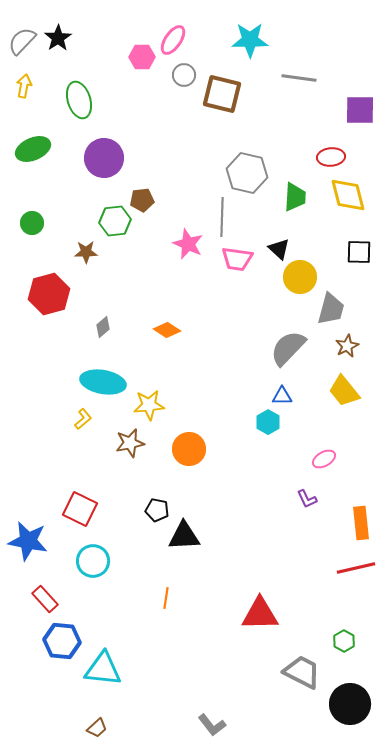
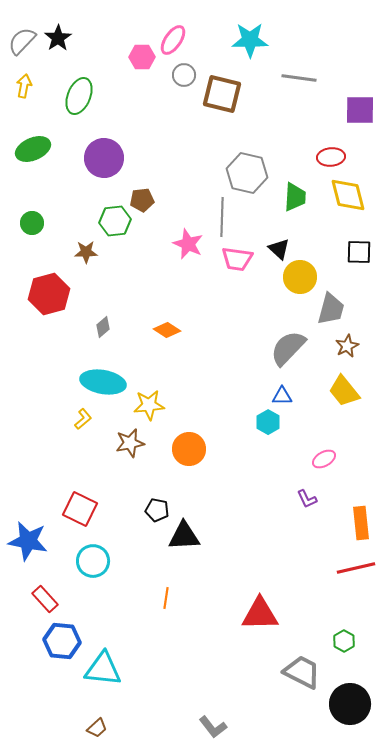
green ellipse at (79, 100): moved 4 px up; rotated 39 degrees clockwise
gray L-shape at (212, 725): moved 1 px right, 2 px down
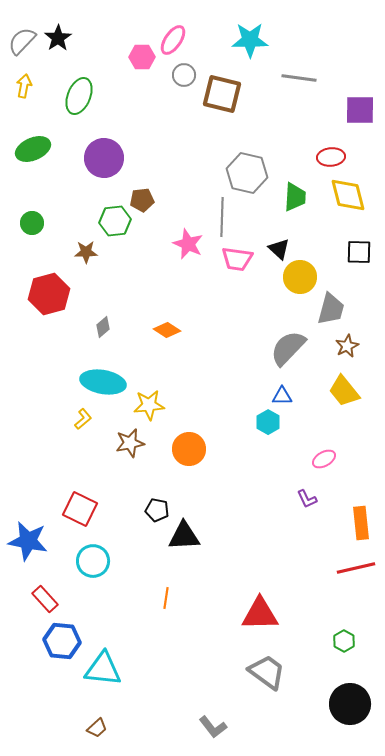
gray trapezoid at (302, 672): moved 35 px left; rotated 9 degrees clockwise
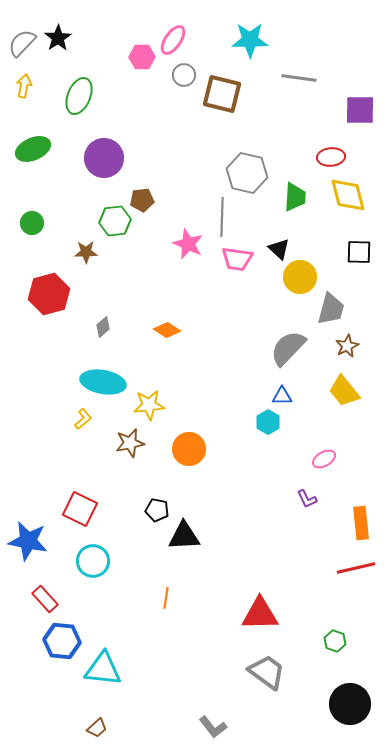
gray semicircle at (22, 41): moved 2 px down
green hexagon at (344, 641): moved 9 px left; rotated 10 degrees counterclockwise
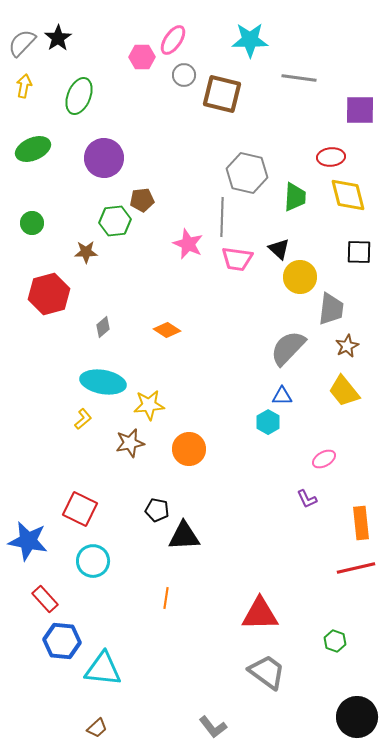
gray trapezoid at (331, 309): rotated 8 degrees counterclockwise
black circle at (350, 704): moved 7 px right, 13 px down
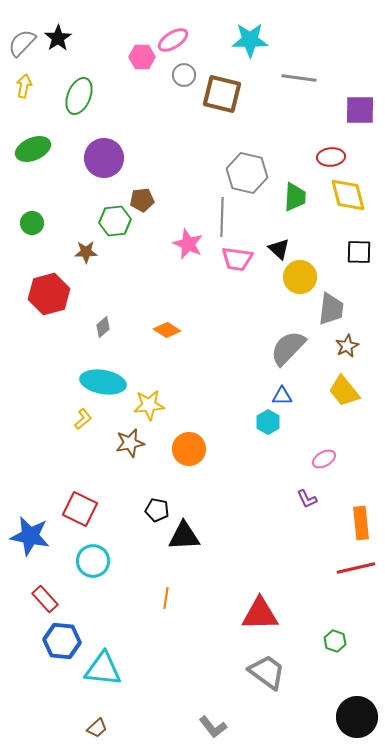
pink ellipse at (173, 40): rotated 24 degrees clockwise
blue star at (28, 541): moved 2 px right, 5 px up
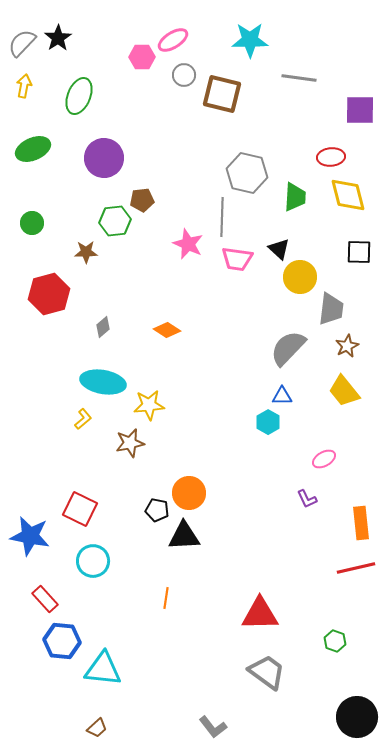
orange circle at (189, 449): moved 44 px down
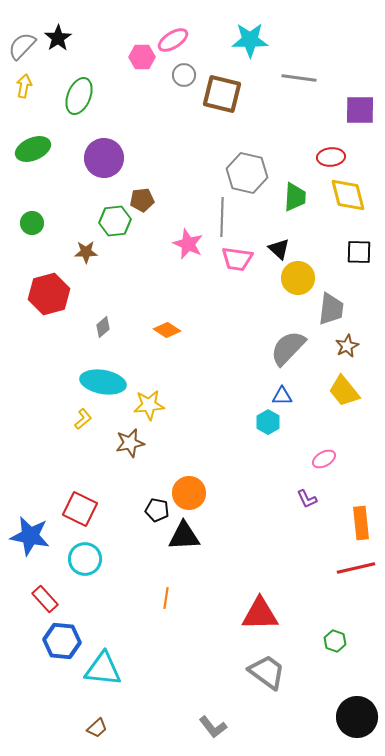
gray semicircle at (22, 43): moved 3 px down
yellow circle at (300, 277): moved 2 px left, 1 px down
cyan circle at (93, 561): moved 8 px left, 2 px up
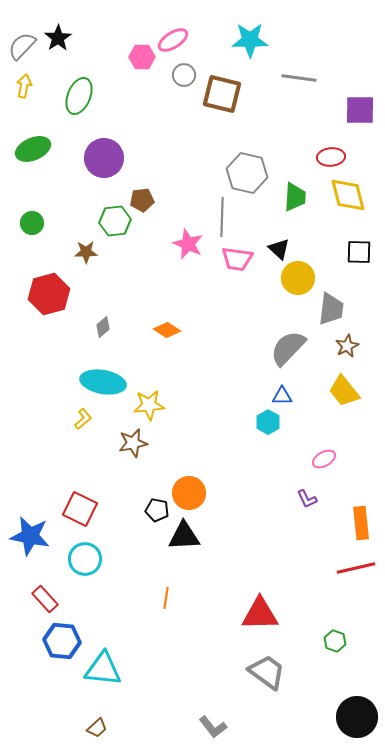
brown star at (130, 443): moved 3 px right
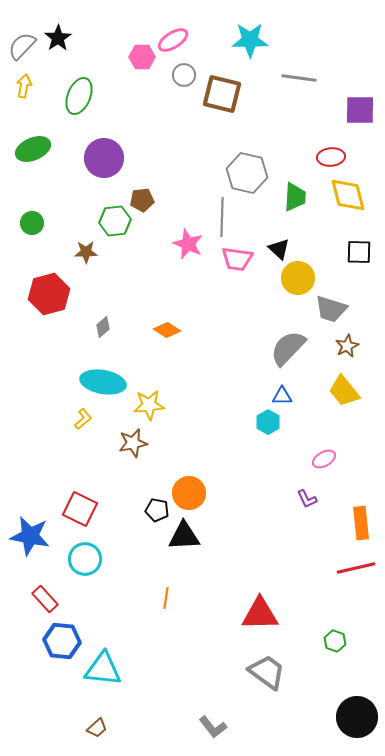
gray trapezoid at (331, 309): rotated 100 degrees clockwise
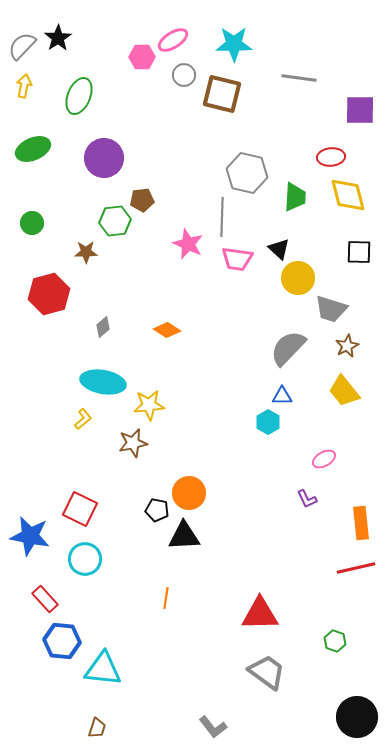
cyan star at (250, 40): moved 16 px left, 4 px down
brown trapezoid at (97, 728): rotated 30 degrees counterclockwise
